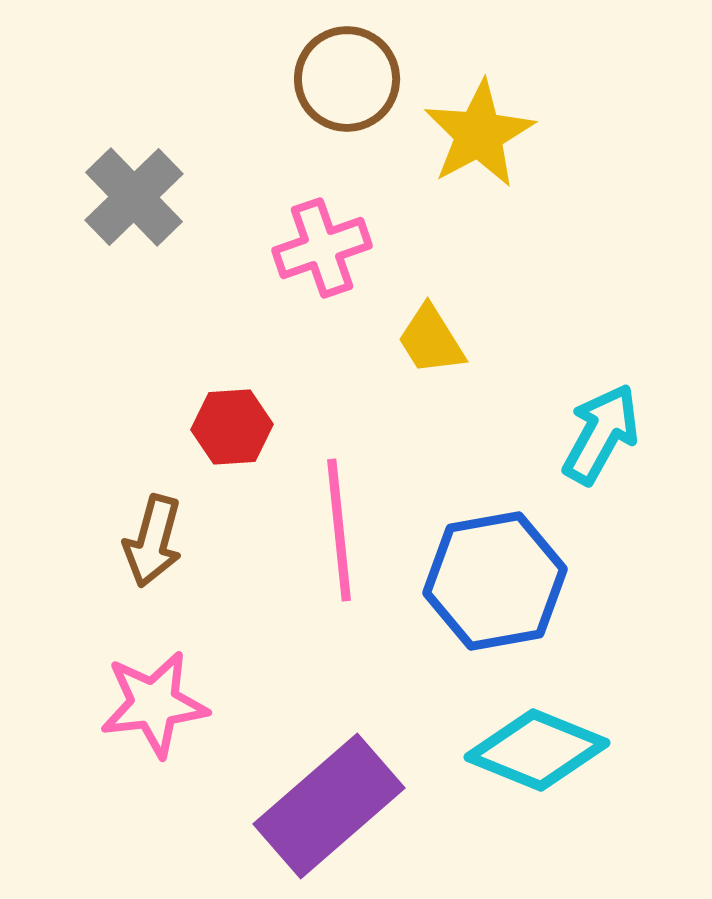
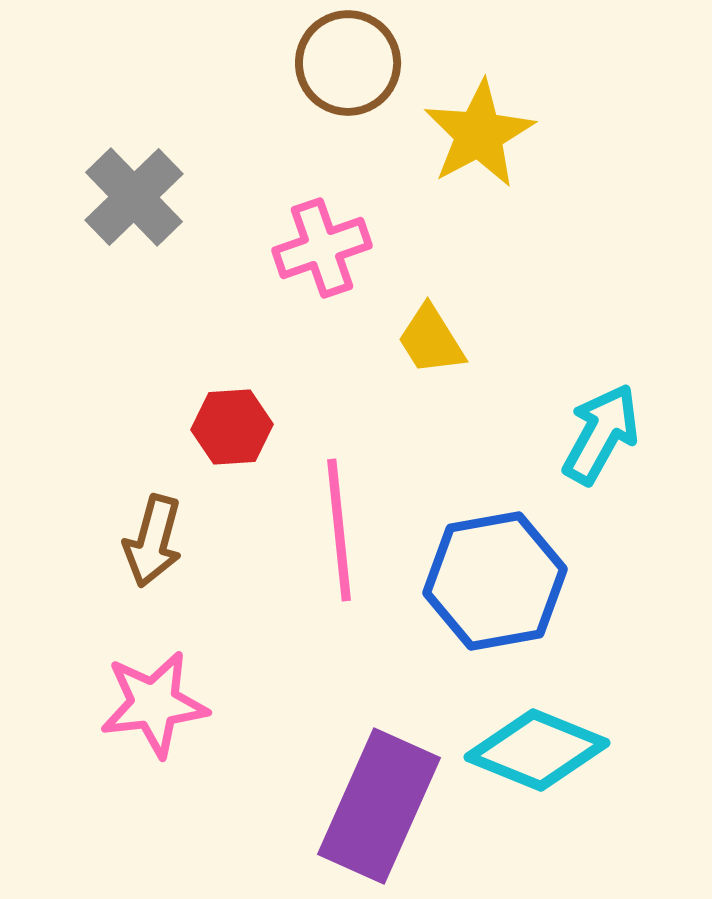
brown circle: moved 1 px right, 16 px up
purple rectangle: moved 50 px right; rotated 25 degrees counterclockwise
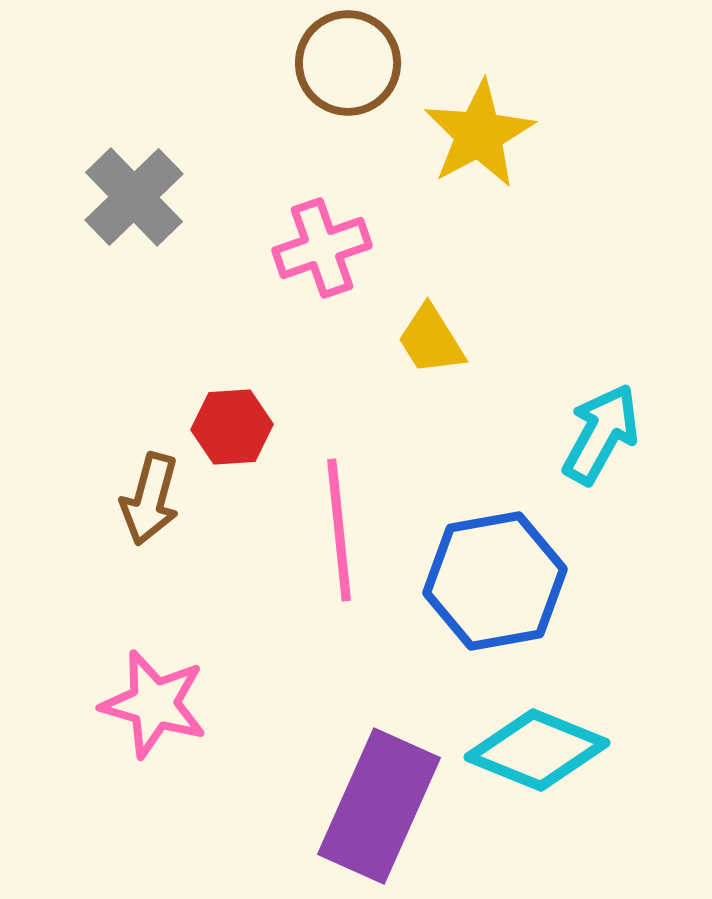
brown arrow: moved 3 px left, 42 px up
pink star: rotated 23 degrees clockwise
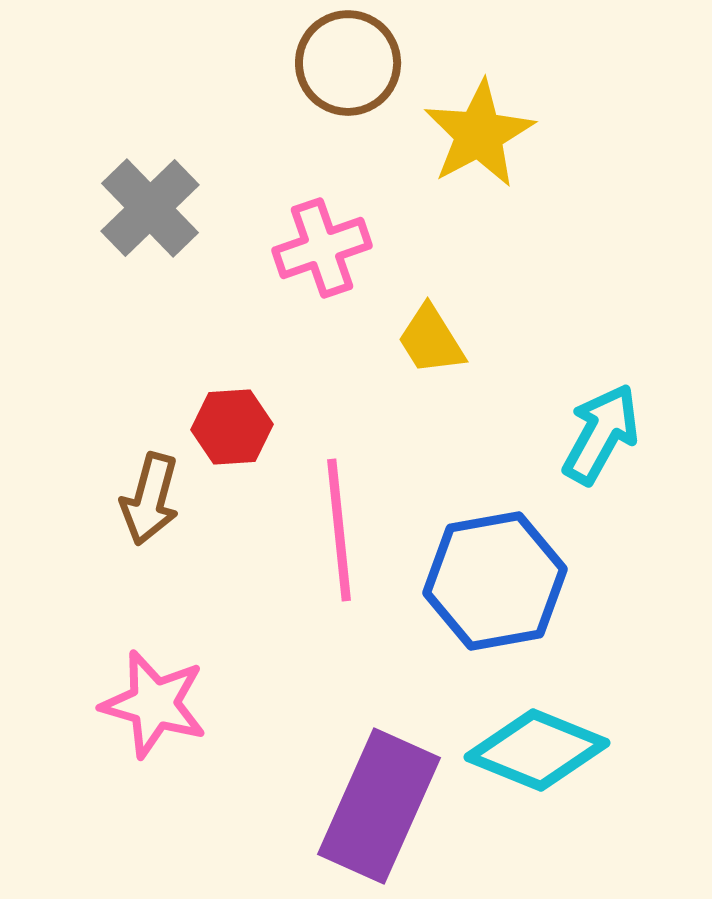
gray cross: moved 16 px right, 11 px down
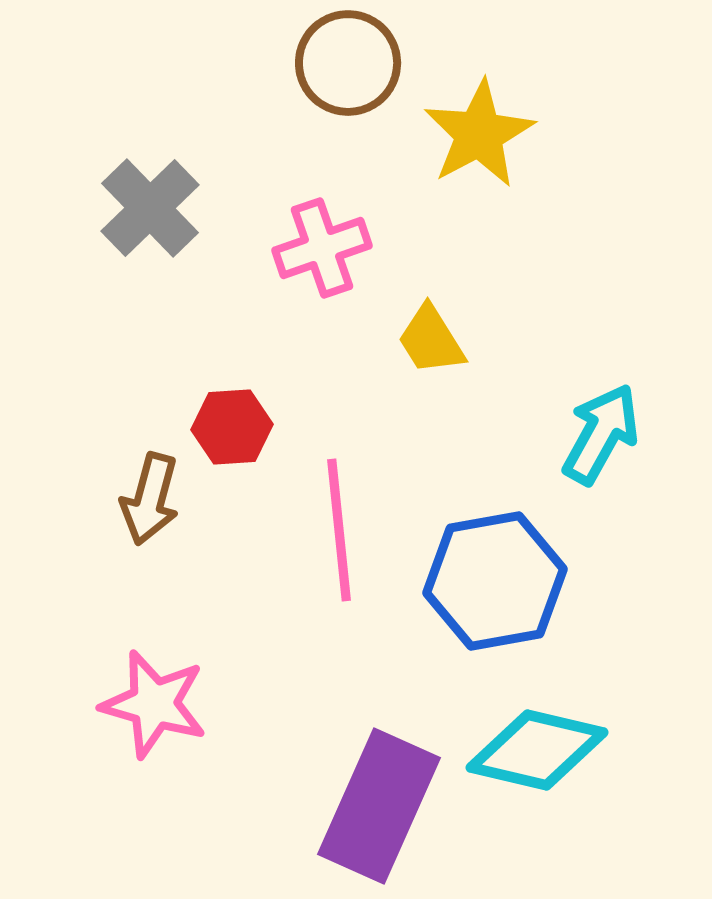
cyan diamond: rotated 9 degrees counterclockwise
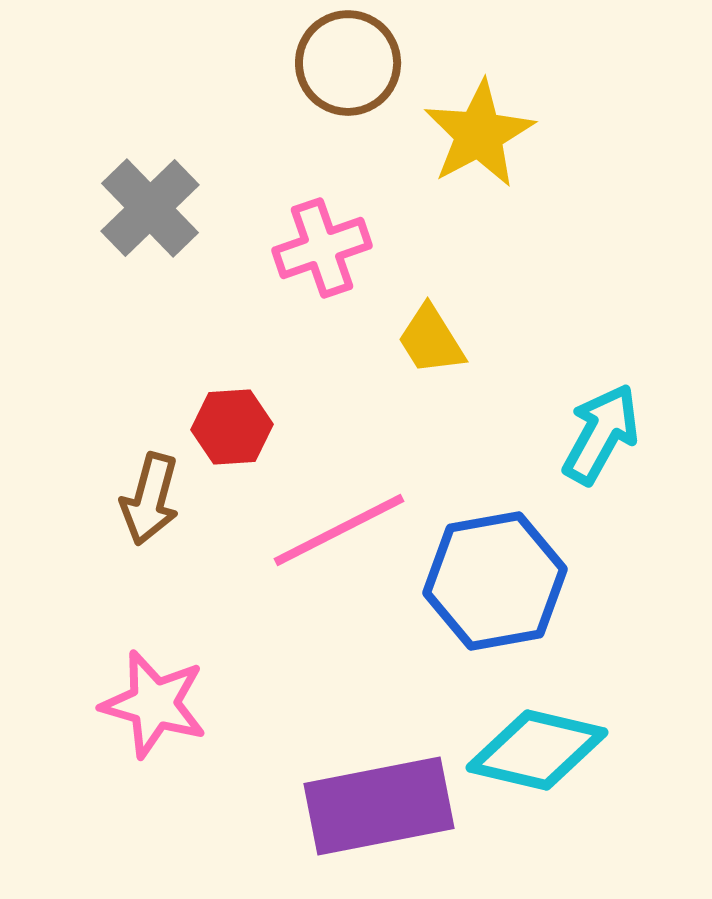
pink line: rotated 69 degrees clockwise
purple rectangle: rotated 55 degrees clockwise
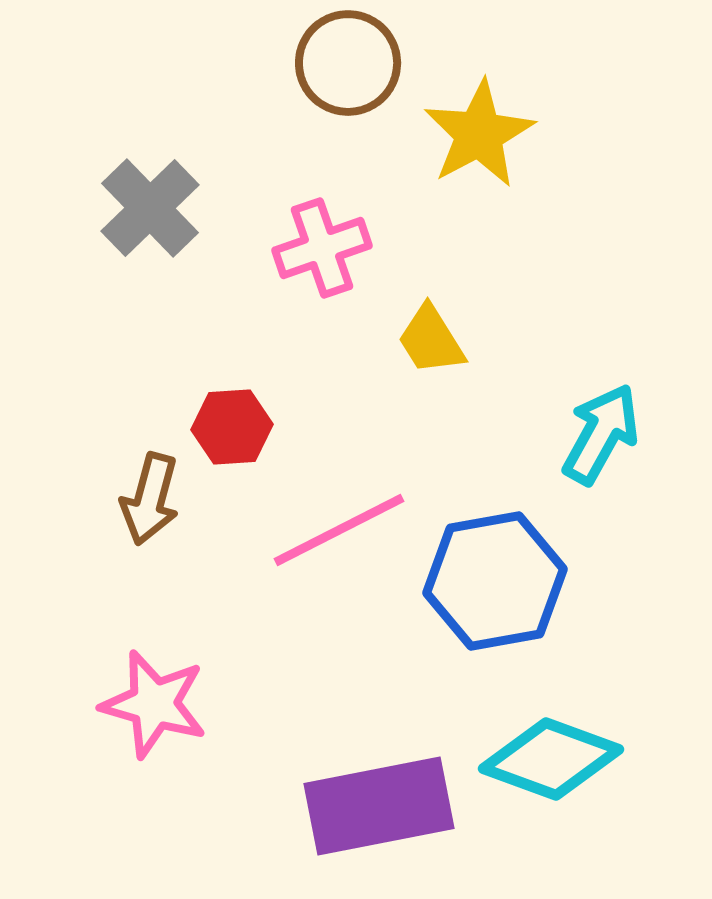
cyan diamond: moved 14 px right, 9 px down; rotated 7 degrees clockwise
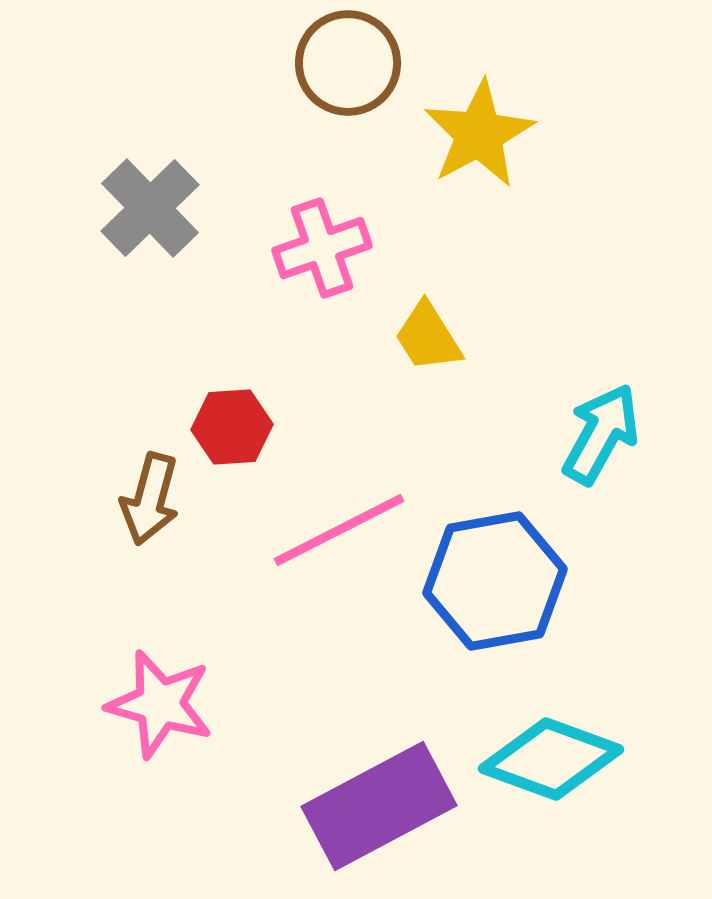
yellow trapezoid: moved 3 px left, 3 px up
pink star: moved 6 px right
purple rectangle: rotated 17 degrees counterclockwise
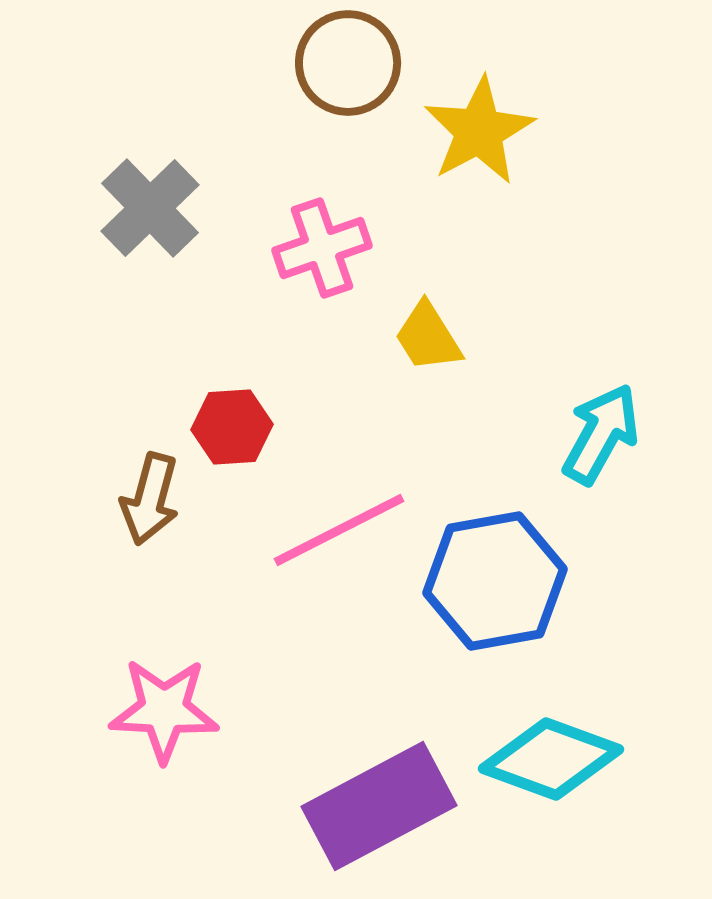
yellow star: moved 3 px up
pink star: moved 4 px right, 6 px down; rotated 13 degrees counterclockwise
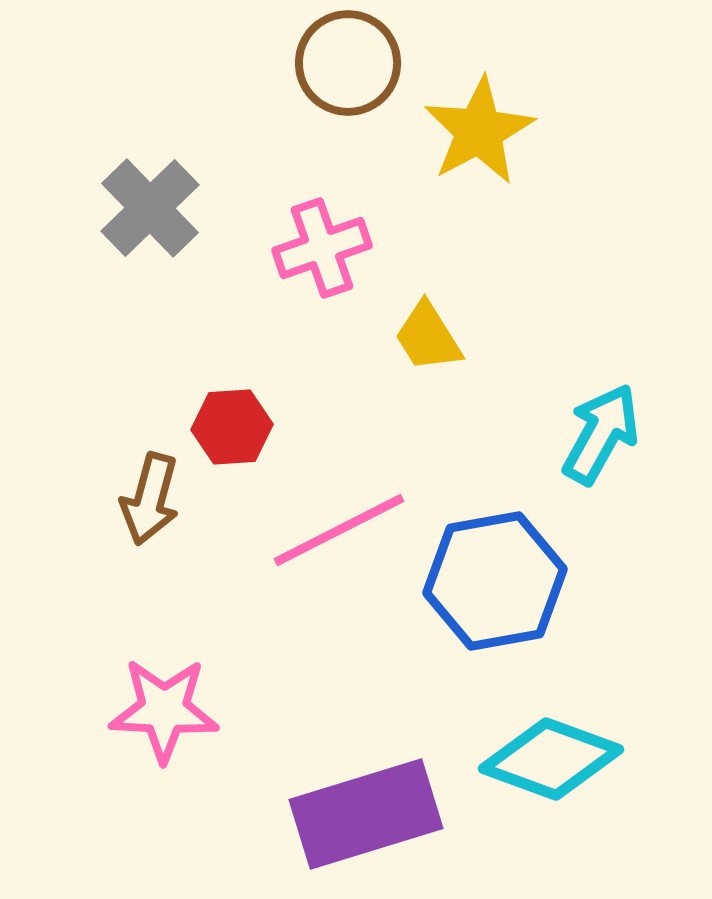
purple rectangle: moved 13 px left, 8 px down; rotated 11 degrees clockwise
